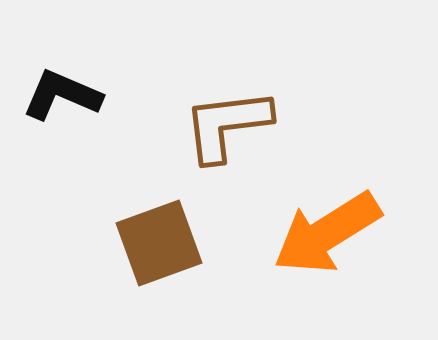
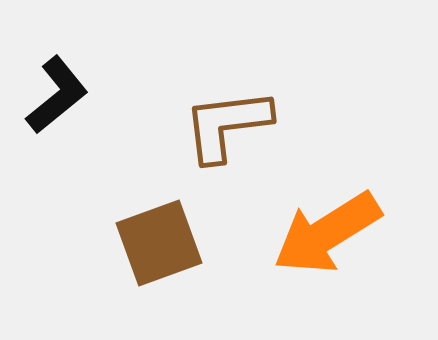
black L-shape: moved 5 px left; rotated 118 degrees clockwise
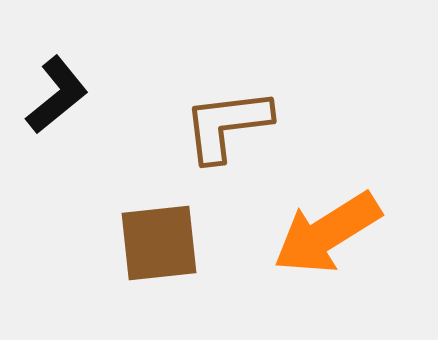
brown square: rotated 14 degrees clockwise
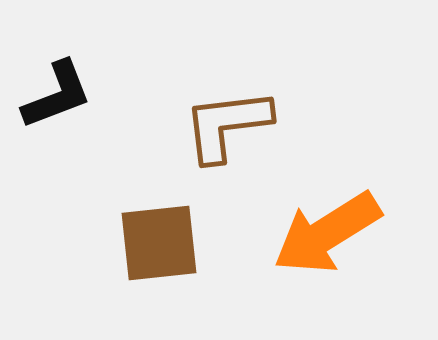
black L-shape: rotated 18 degrees clockwise
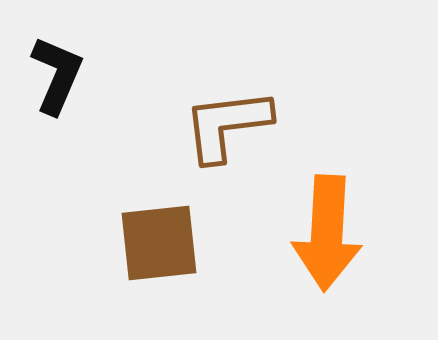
black L-shape: moved 20 px up; rotated 46 degrees counterclockwise
orange arrow: rotated 55 degrees counterclockwise
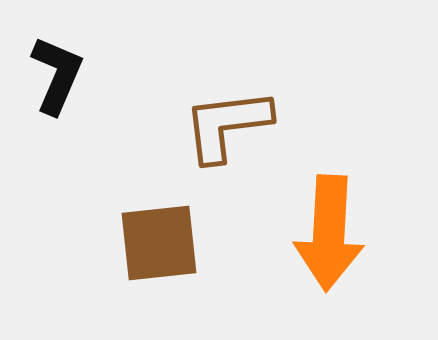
orange arrow: moved 2 px right
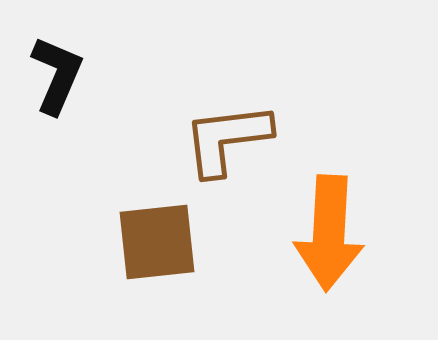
brown L-shape: moved 14 px down
brown square: moved 2 px left, 1 px up
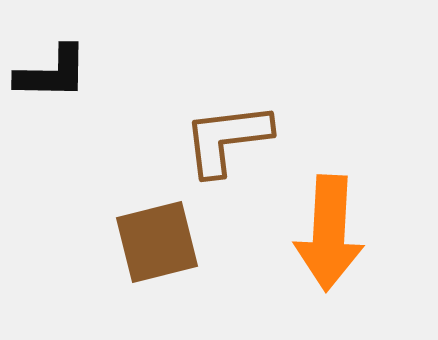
black L-shape: moved 5 px left, 2 px up; rotated 68 degrees clockwise
brown square: rotated 8 degrees counterclockwise
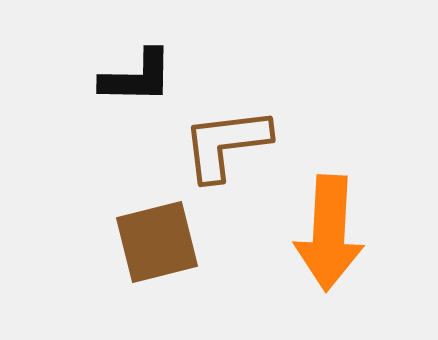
black L-shape: moved 85 px right, 4 px down
brown L-shape: moved 1 px left, 5 px down
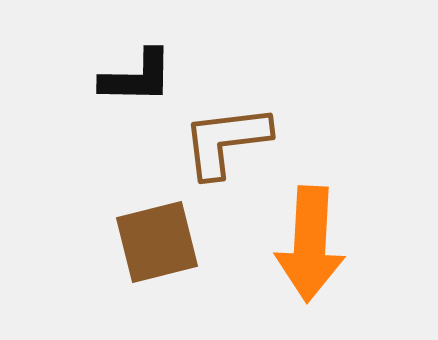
brown L-shape: moved 3 px up
orange arrow: moved 19 px left, 11 px down
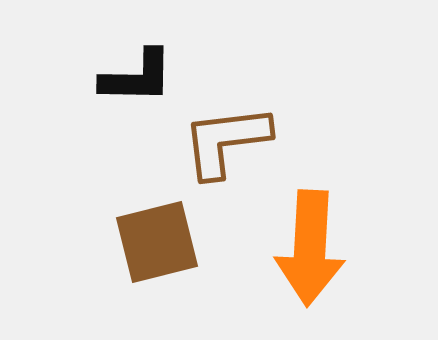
orange arrow: moved 4 px down
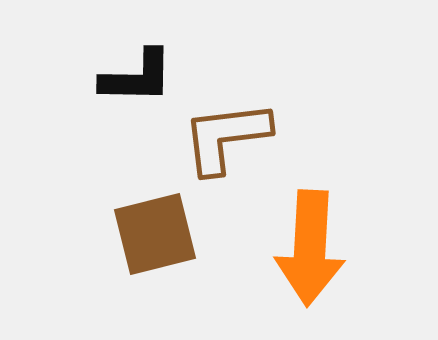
brown L-shape: moved 4 px up
brown square: moved 2 px left, 8 px up
